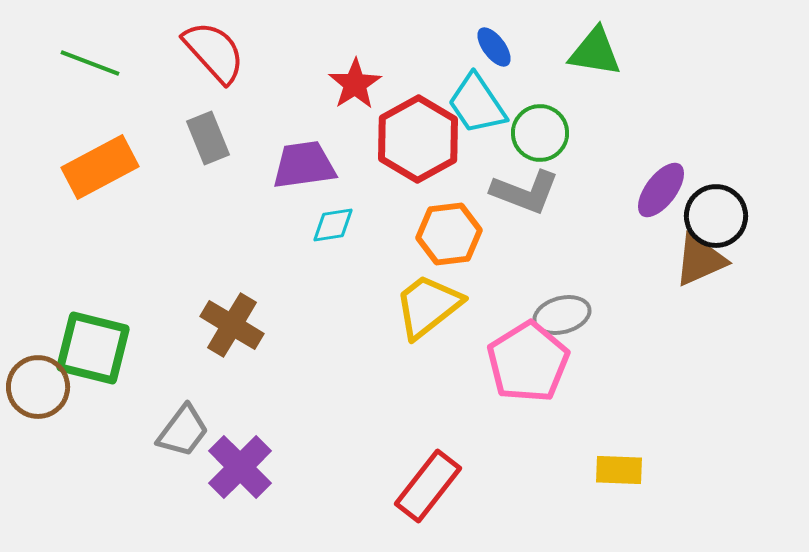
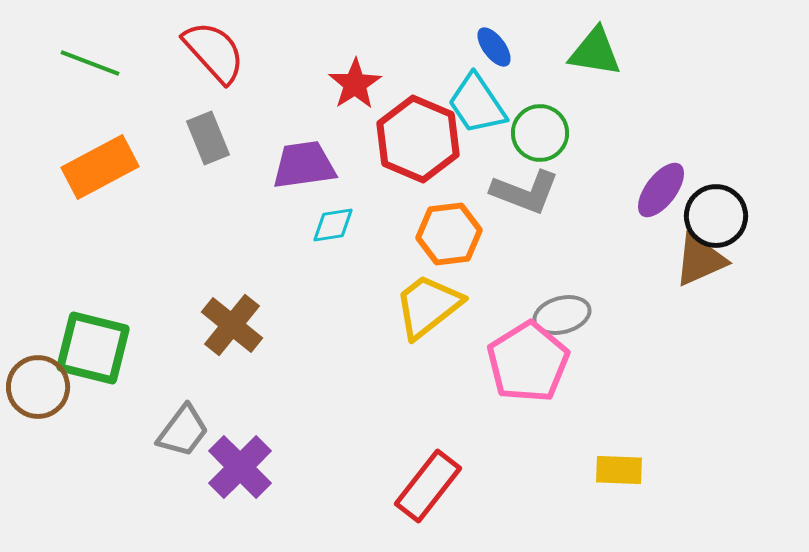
red hexagon: rotated 8 degrees counterclockwise
brown cross: rotated 8 degrees clockwise
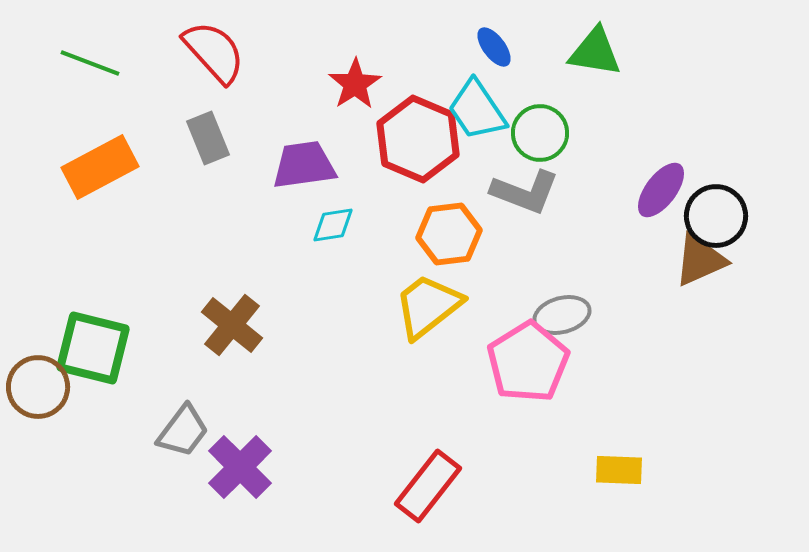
cyan trapezoid: moved 6 px down
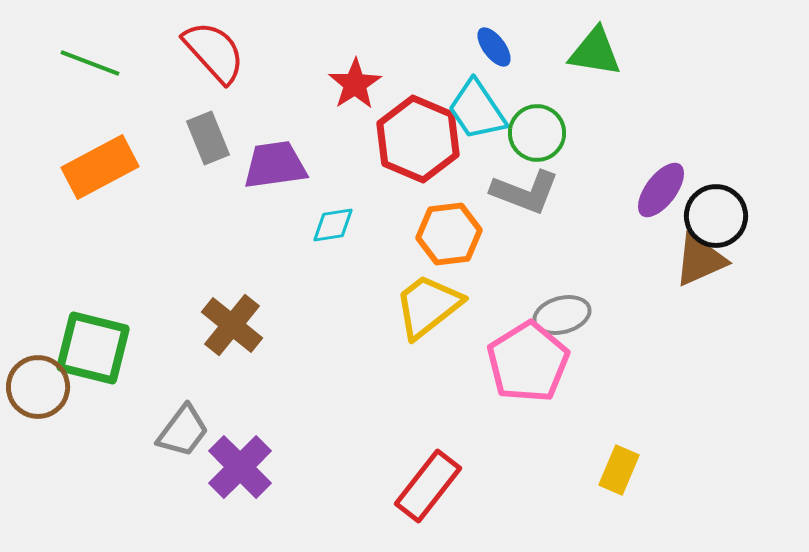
green circle: moved 3 px left
purple trapezoid: moved 29 px left
yellow rectangle: rotated 69 degrees counterclockwise
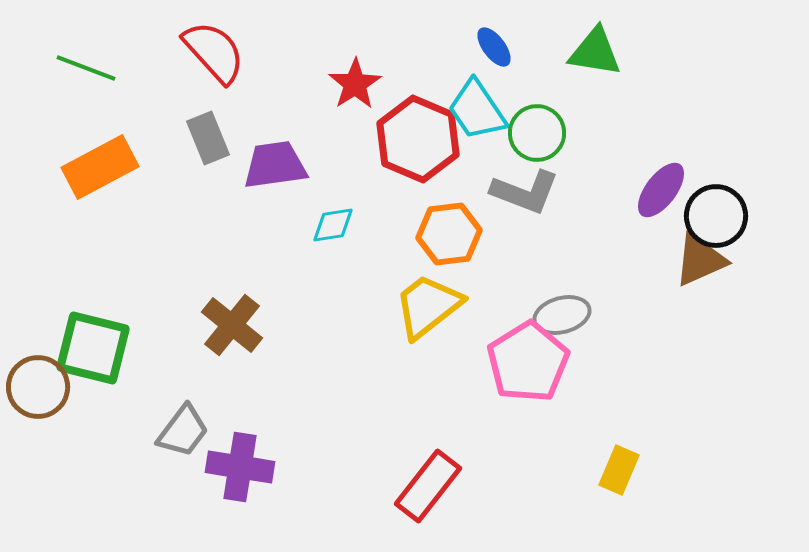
green line: moved 4 px left, 5 px down
purple cross: rotated 36 degrees counterclockwise
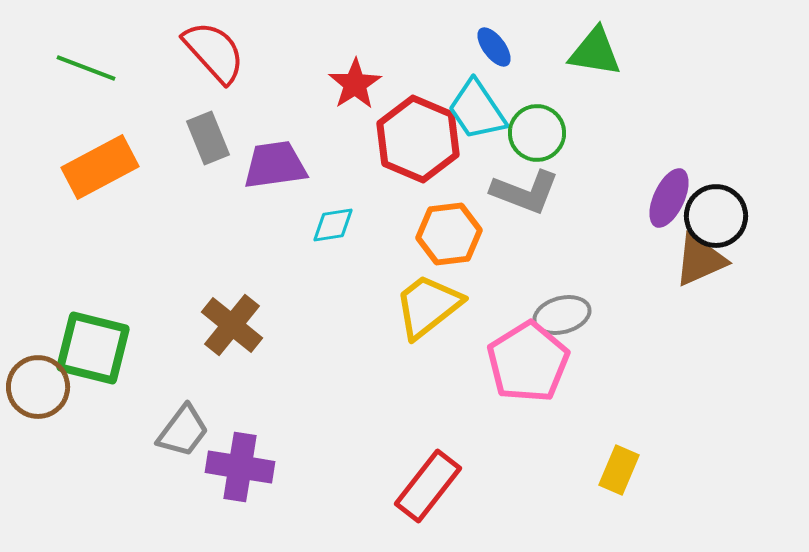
purple ellipse: moved 8 px right, 8 px down; rotated 12 degrees counterclockwise
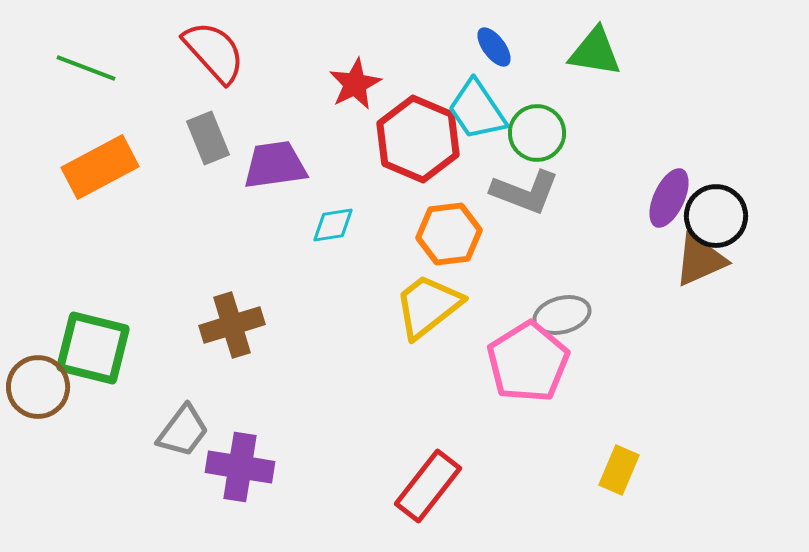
red star: rotated 6 degrees clockwise
brown cross: rotated 34 degrees clockwise
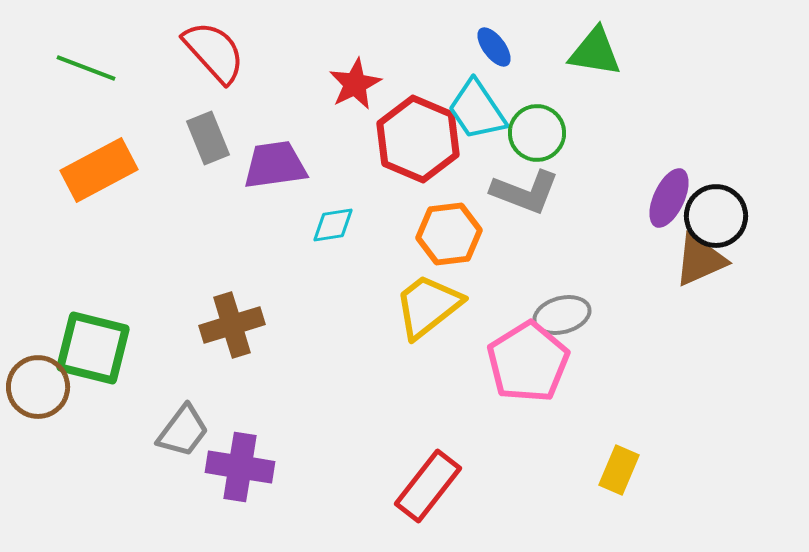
orange rectangle: moved 1 px left, 3 px down
